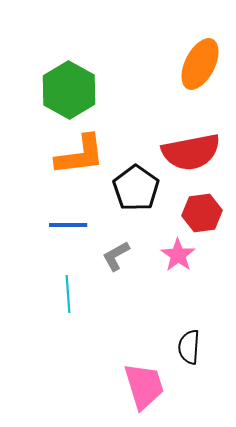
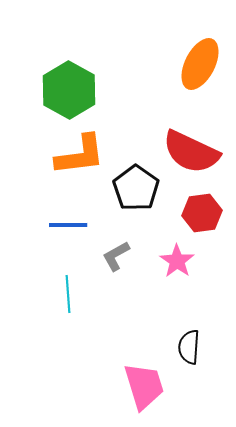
red semicircle: rotated 36 degrees clockwise
pink star: moved 1 px left, 6 px down
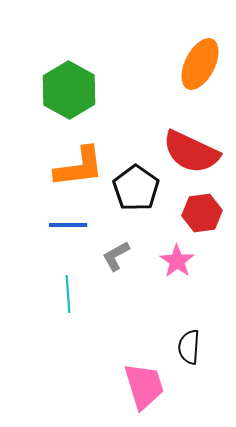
orange L-shape: moved 1 px left, 12 px down
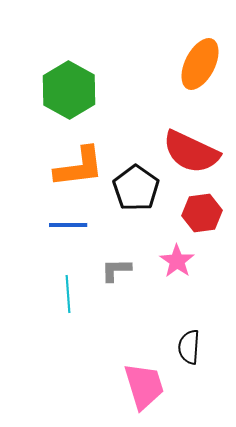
gray L-shape: moved 14 px down; rotated 28 degrees clockwise
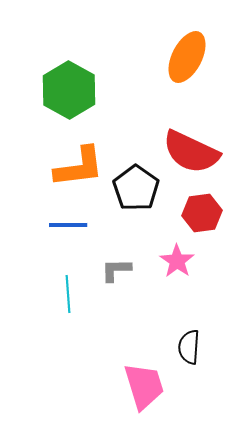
orange ellipse: moved 13 px left, 7 px up
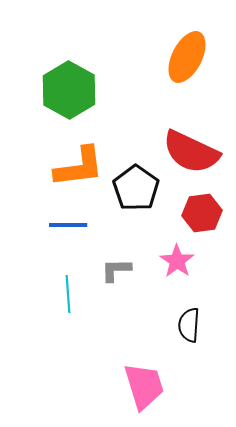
black semicircle: moved 22 px up
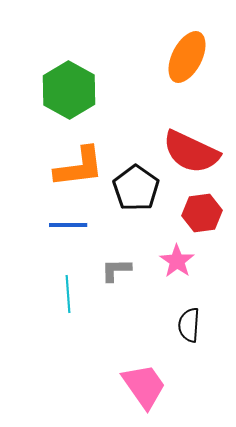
pink trapezoid: rotated 18 degrees counterclockwise
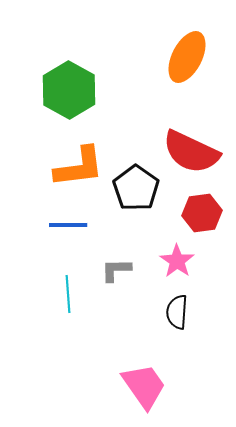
black semicircle: moved 12 px left, 13 px up
